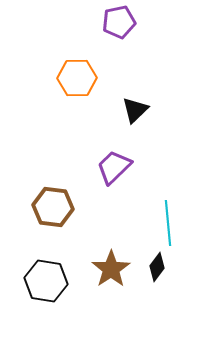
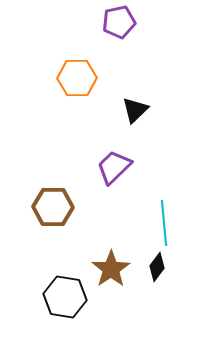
brown hexagon: rotated 6 degrees counterclockwise
cyan line: moved 4 px left
black hexagon: moved 19 px right, 16 px down
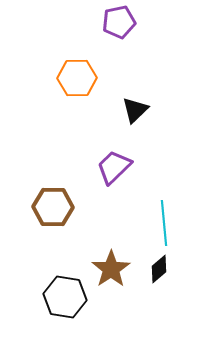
black diamond: moved 2 px right, 2 px down; rotated 12 degrees clockwise
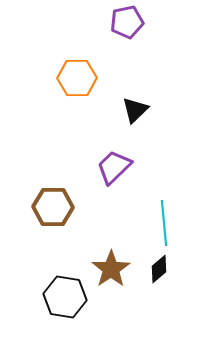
purple pentagon: moved 8 px right
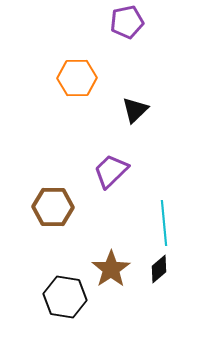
purple trapezoid: moved 3 px left, 4 px down
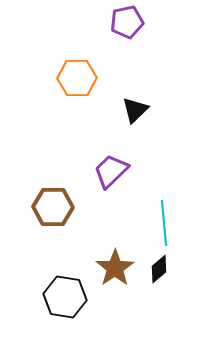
brown star: moved 4 px right, 1 px up
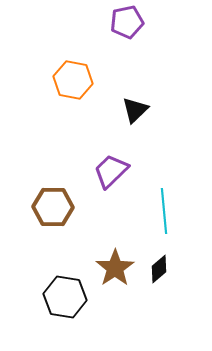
orange hexagon: moved 4 px left, 2 px down; rotated 12 degrees clockwise
cyan line: moved 12 px up
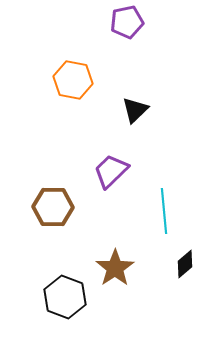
black diamond: moved 26 px right, 5 px up
black hexagon: rotated 12 degrees clockwise
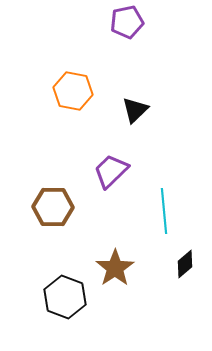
orange hexagon: moved 11 px down
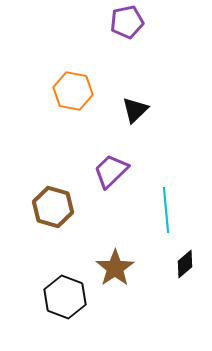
brown hexagon: rotated 15 degrees clockwise
cyan line: moved 2 px right, 1 px up
